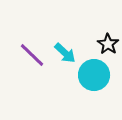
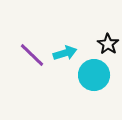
cyan arrow: rotated 60 degrees counterclockwise
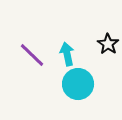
cyan arrow: moved 2 px right, 1 px down; rotated 85 degrees counterclockwise
cyan circle: moved 16 px left, 9 px down
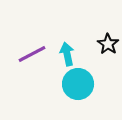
purple line: moved 1 px up; rotated 72 degrees counterclockwise
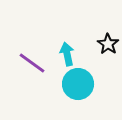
purple line: moved 9 px down; rotated 64 degrees clockwise
